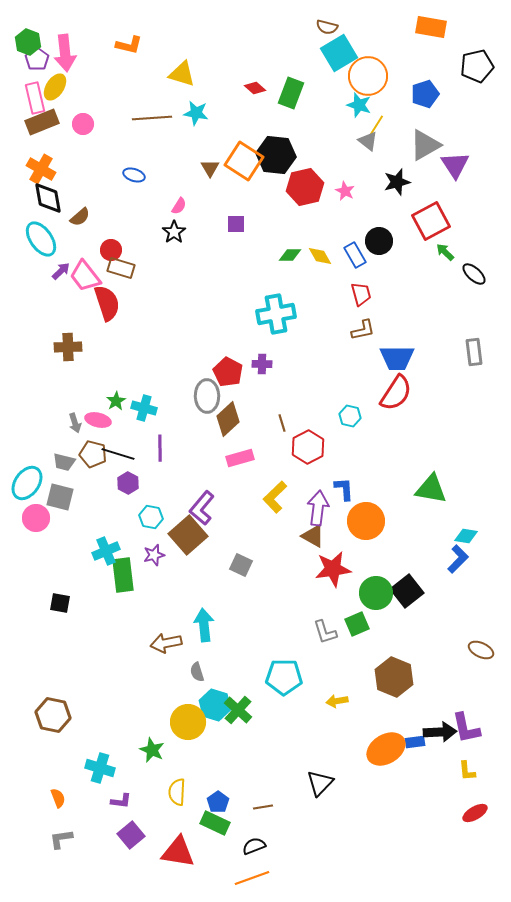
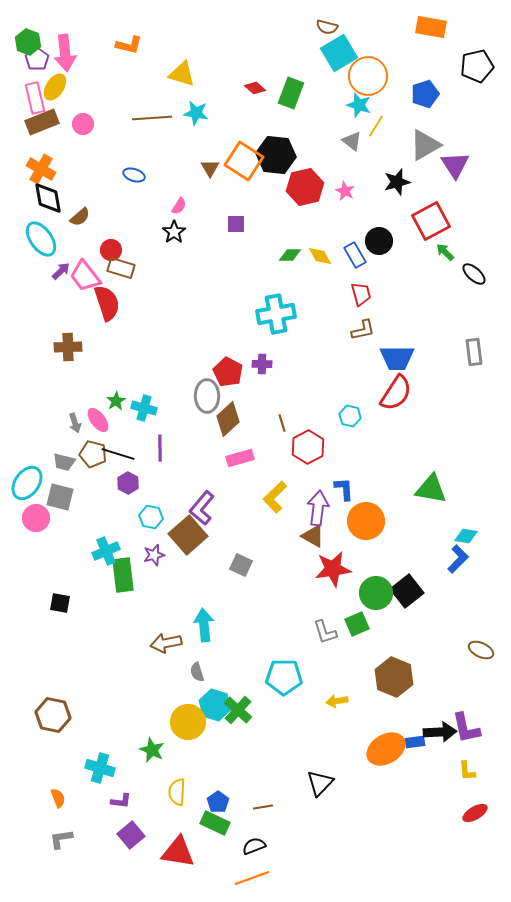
gray triangle at (368, 141): moved 16 px left
pink ellipse at (98, 420): rotated 40 degrees clockwise
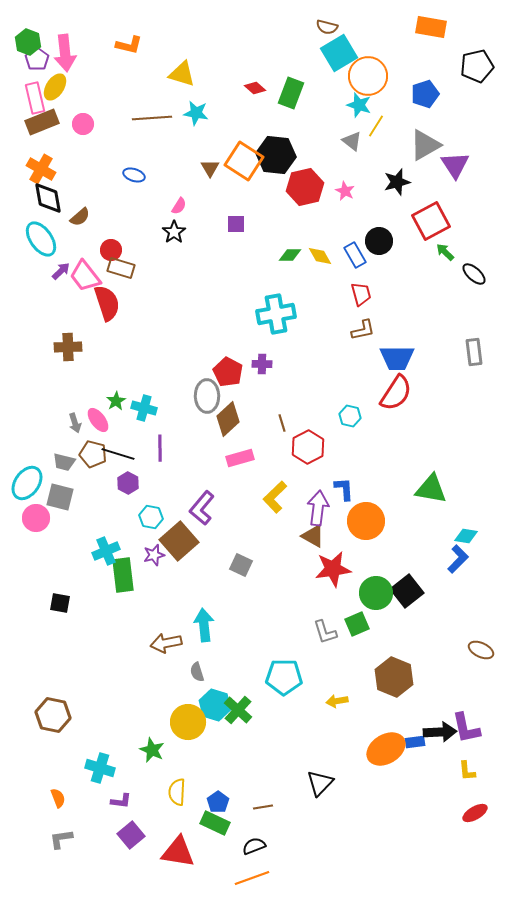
brown square at (188, 535): moved 9 px left, 6 px down
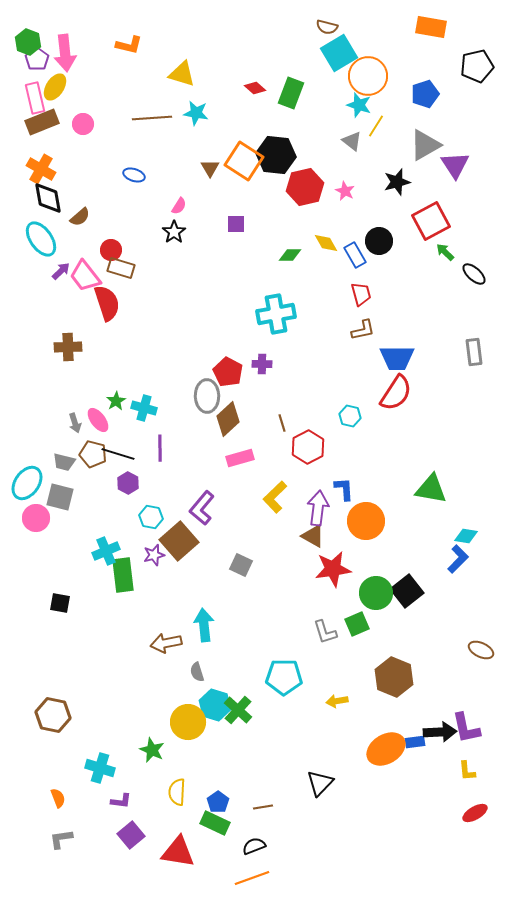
yellow diamond at (320, 256): moved 6 px right, 13 px up
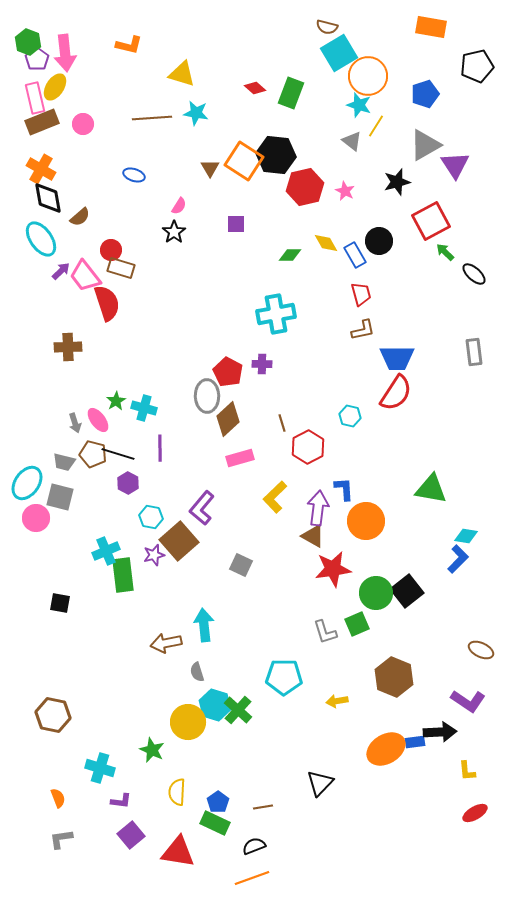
purple L-shape at (466, 728): moved 2 px right, 27 px up; rotated 44 degrees counterclockwise
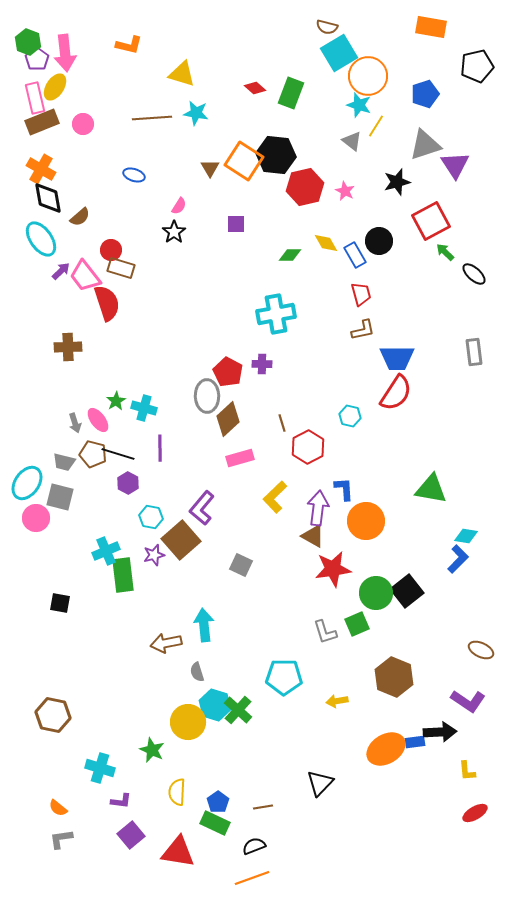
gray triangle at (425, 145): rotated 12 degrees clockwise
brown square at (179, 541): moved 2 px right, 1 px up
orange semicircle at (58, 798): moved 10 px down; rotated 150 degrees clockwise
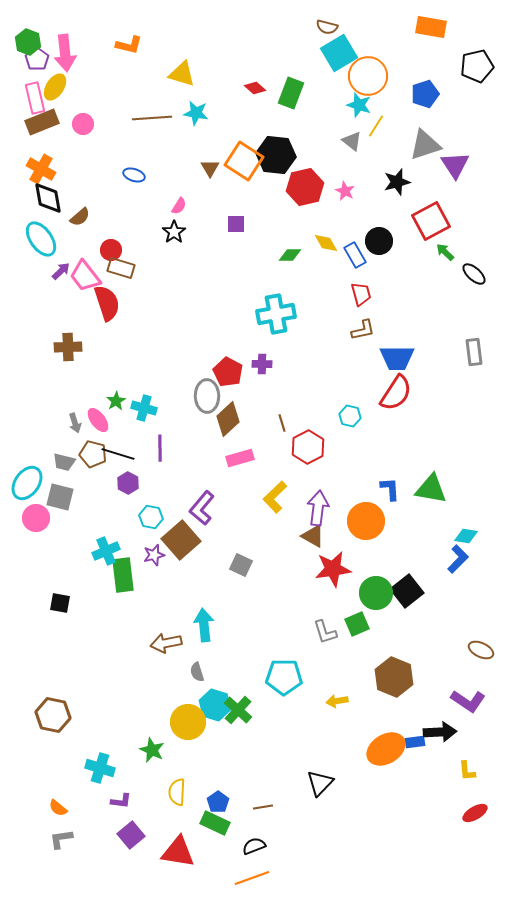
blue L-shape at (344, 489): moved 46 px right
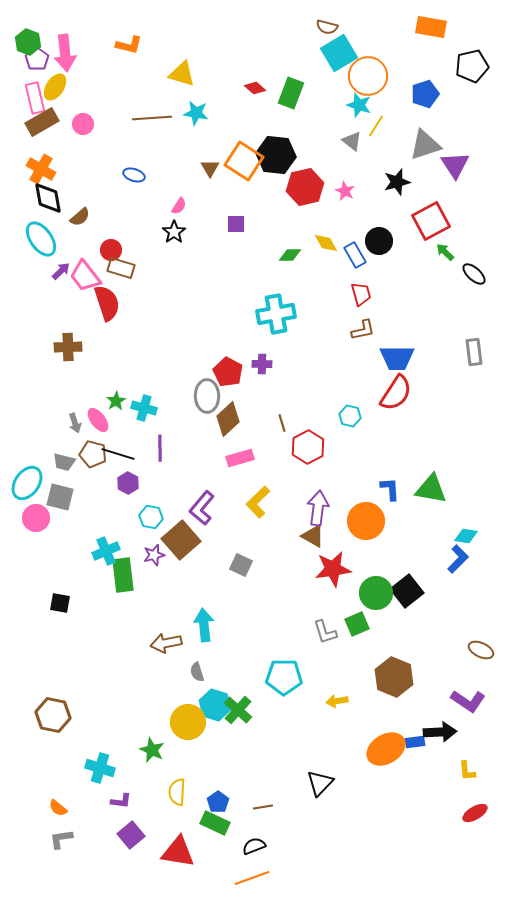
black pentagon at (477, 66): moved 5 px left
brown rectangle at (42, 122): rotated 8 degrees counterclockwise
yellow L-shape at (275, 497): moved 17 px left, 5 px down
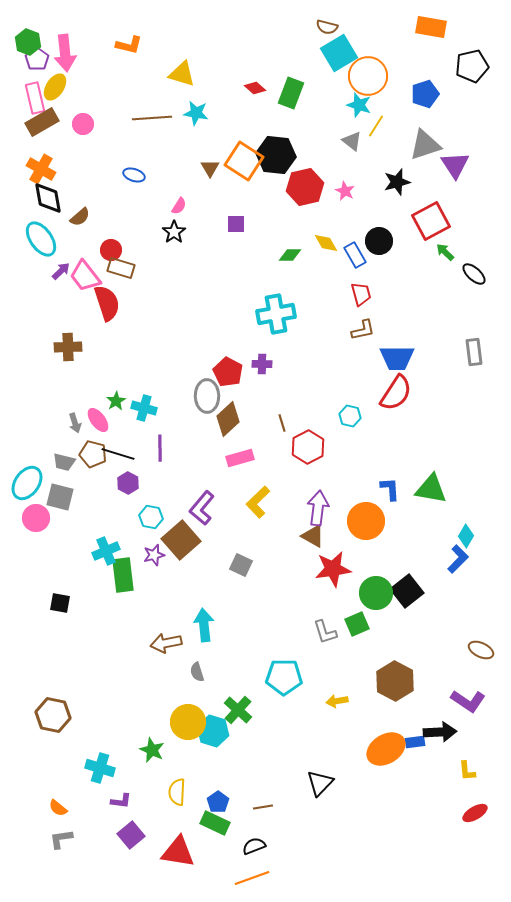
cyan diamond at (466, 536): rotated 70 degrees counterclockwise
brown hexagon at (394, 677): moved 1 px right, 4 px down; rotated 6 degrees clockwise
cyan hexagon at (215, 705): moved 2 px left, 26 px down
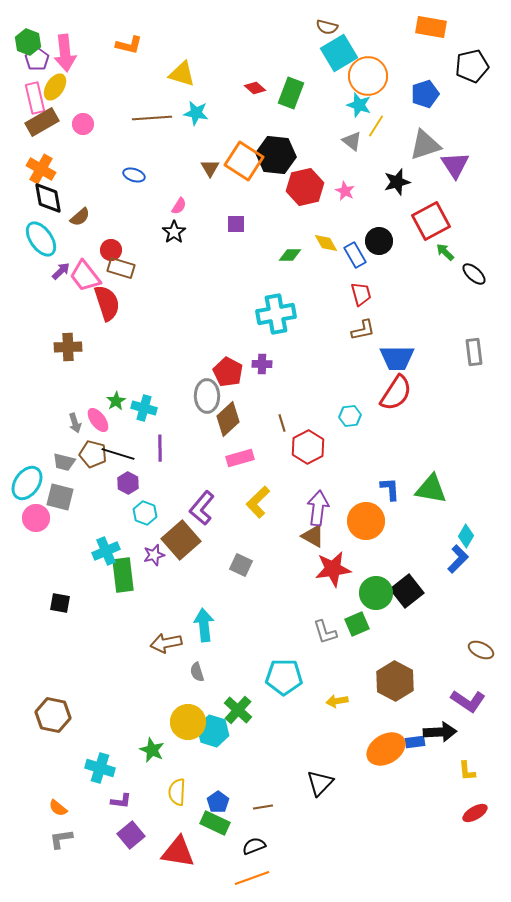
cyan hexagon at (350, 416): rotated 20 degrees counterclockwise
cyan hexagon at (151, 517): moved 6 px left, 4 px up; rotated 10 degrees clockwise
